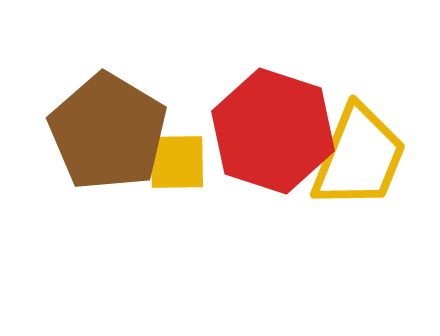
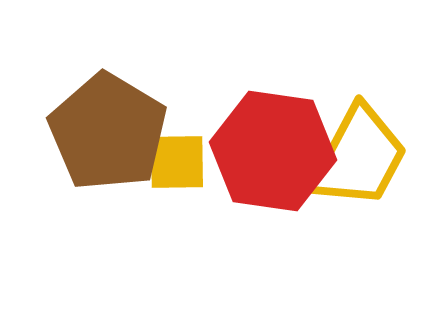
red hexagon: moved 20 px down; rotated 10 degrees counterclockwise
yellow trapezoid: rotated 6 degrees clockwise
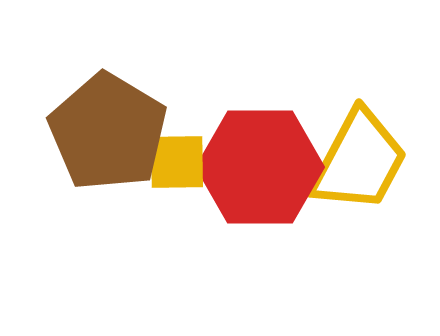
red hexagon: moved 13 px left, 16 px down; rotated 8 degrees counterclockwise
yellow trapezoid: moved 4 px down
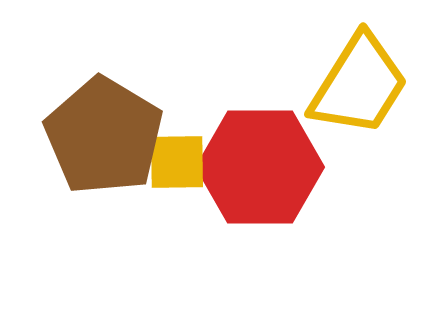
brown pentagon: moved 4 px left, 4 px down
yellow trapezoid: moved 76 px up; rotated 4 degrees clockwise
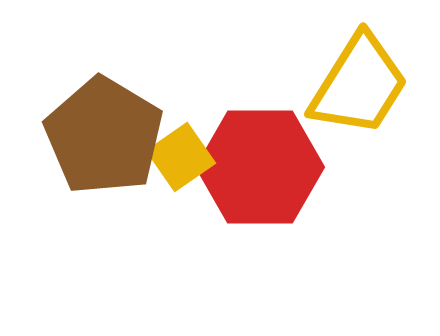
yellow square: moved 4 px right, 5 px up; rotated 34 degrees counterclockwise
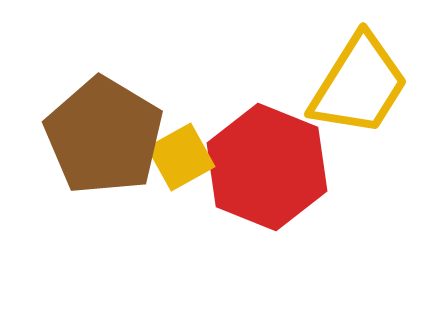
yellow square: rotated 6 degrees clockwise
red hexagon: moved 7 px right; rotated 22 degrees clockwise
